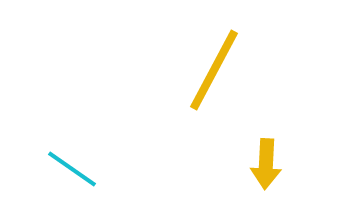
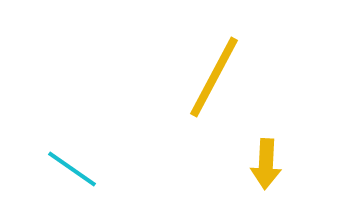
yellow line: moved 7 px down
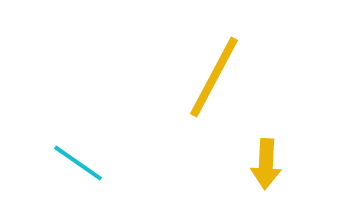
cyan line: moved 6 px right, 6 px up
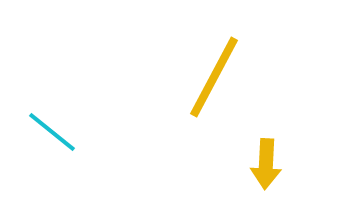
cyan line: moved 26 px left, 31 px up; rotated 4 degrees clockwise
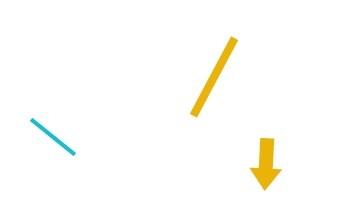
cyan line: moved 1 px right, 5 px down
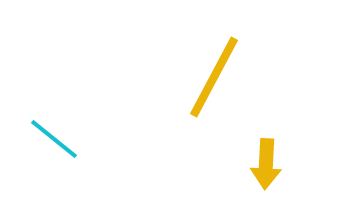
cyan line: moved 1 px right, 2 px down
